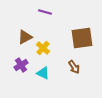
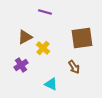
cyan triangle: moved 8 px right, 11 px down
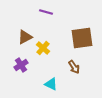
purple line: moved 1 px right
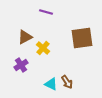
brown arrow: moved 7 px left, 15 px down
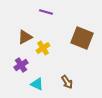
brown square: rotated 30 degrees clockwise
yellow cross: rotated 16 degrees clockwise
cyan triangle: moved 14 px left
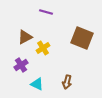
brown arrow: rotated 48 degrees clockwise
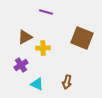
yellow cross: rotated 32 degrees clockwise
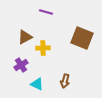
brown arrow: moved 2 px left, 1 px up
